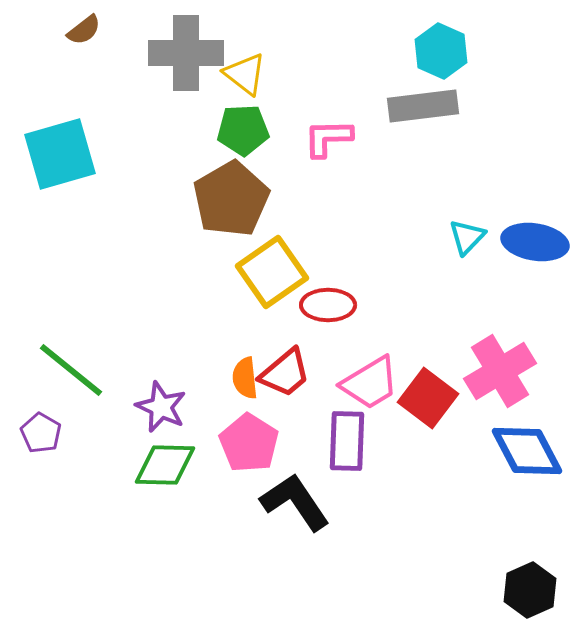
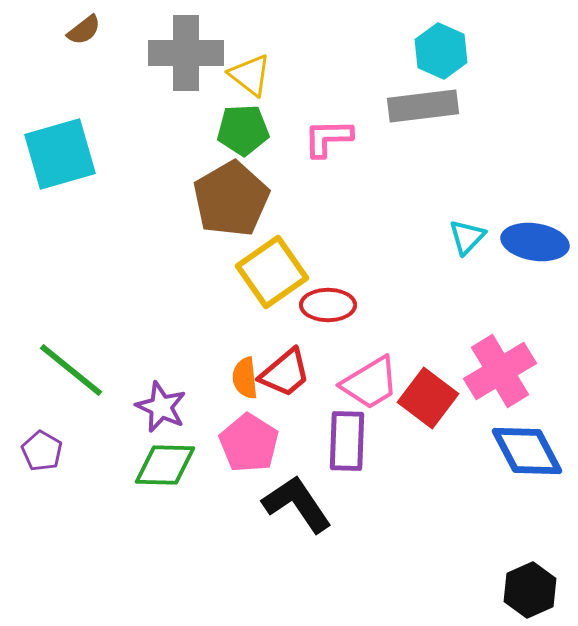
yellow triangle: moved 5 px right, 1 px down
purple pentagon: moved 1 px right, 18 px down
black L-shape: moved 2 px right, 2 px down
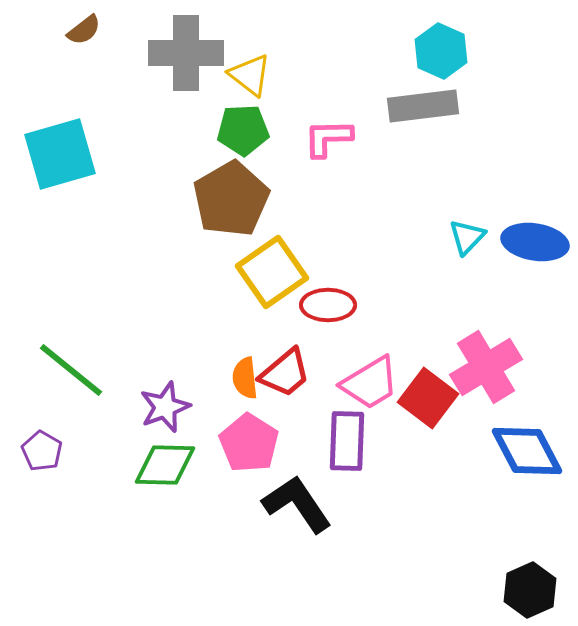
pink cross: moved 14 px left, 4 px up
purple star: moved 4 px right; rotated 27 degrees clockwise
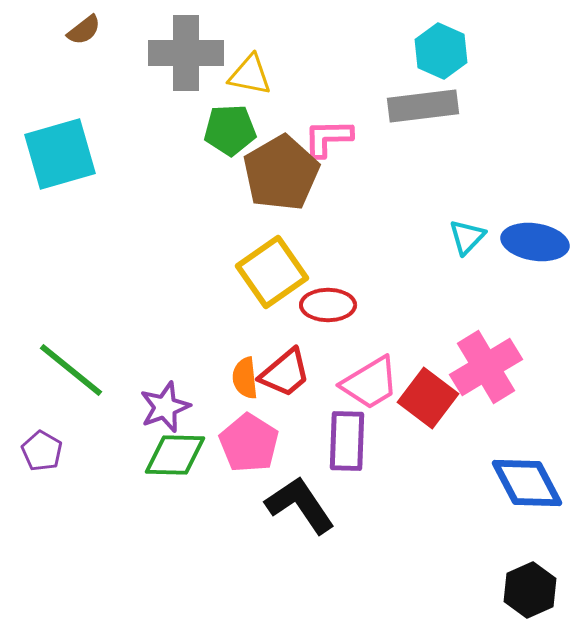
yellow triangle: rotated 27 degrees counterclockwise
green pentagon: moved 13 px left
brown pentagon: moved 50 px right, 26 px up
blue diamond: moved 32 px down
green diamond: moved 10 px right, 10 px up
black L-shape: moved 3 px right, 1 px down
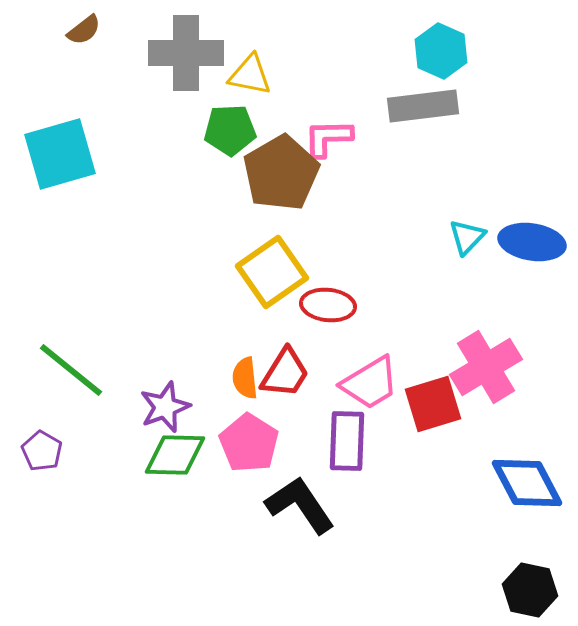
blue ellipse: moved 3 px left
red ellipse: rotated 6 degrees clockwise
red trapezoid: rotated 18 degrees counterclockwise
red square: moved 5 px right, 6 px down; rotated 36 degrees clockwise
black hexagon: rotated 24 degrees counterclockwise
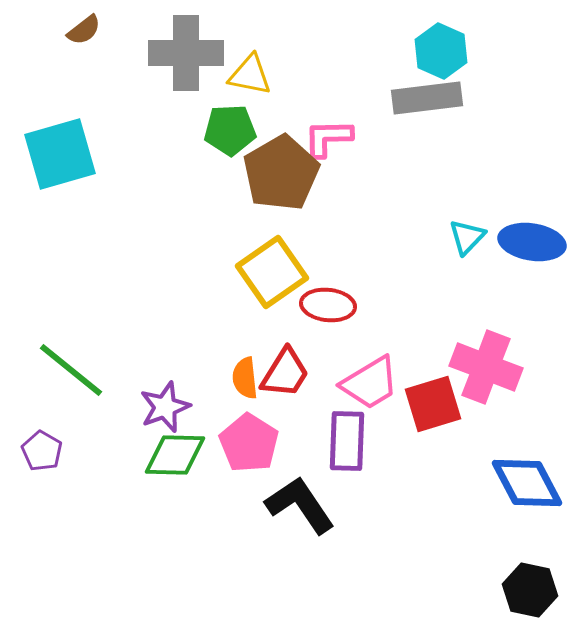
gray rectangle: moved 4 px right, 8 px up
pink cross: rotated 38 degrees counterclockwise
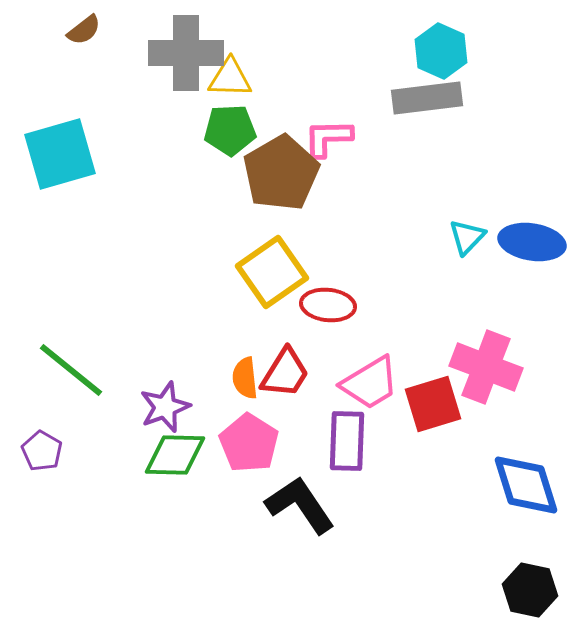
yellow triangle: moved 20 px left, 3 px down; rotated 9 degrees counterclockwise
blue diamond: moved 1 px left, 2 px down; rotated 10 degrees clockwise
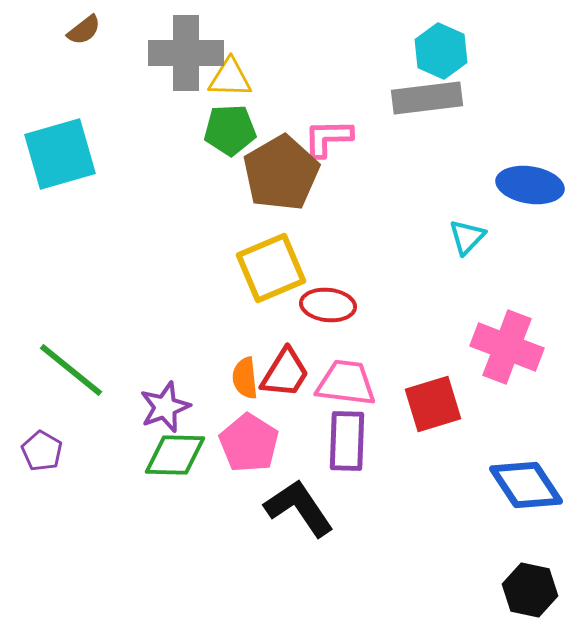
blue ellipse: moved 2 px left, 57 px up
yellow square: moved 1 px left, 4 px up; rotated 12 degrees clockwise
pink cross: moved 21 px right, 20 px up
pink trapezoid: moved 24 px left; rotated 142 degrees counterclockwise
blue diamond: rotated 16 degrees counterclockwise
black L-shape: moved 1 px left, 3 px down
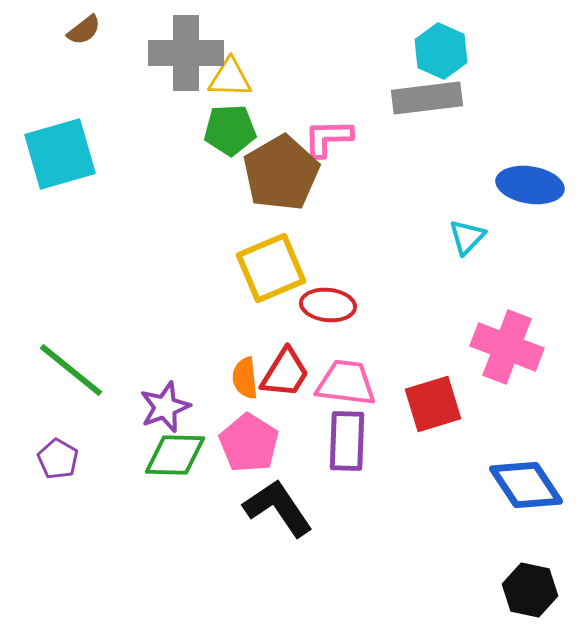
purple pentagon: moved 16 px right, 8 px down
black L-shape: moved 21 px left
